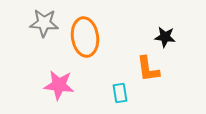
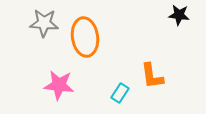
black star: moved 14 px right, 22 px up
orange L-shape: moved 4 px right, 7 px down
cyan rectangle: rotated 42 degrees clockwise
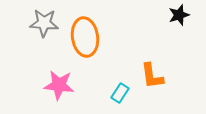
black star: rotated 25 degrees counterclockwise
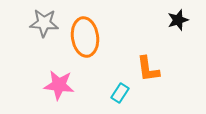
black star: moved 1 px left, 5 px down
orange L-shape: moved 4 px left, 7 px up
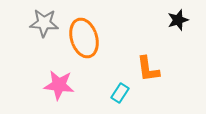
orange ellipse: moved 1 px left, 1 px down; rotated 9 degrees counterclockwise
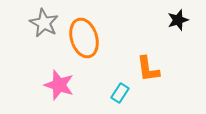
gray star: rotated 24 degrees clockwise
pink star: rotated 12 degrees clockwise
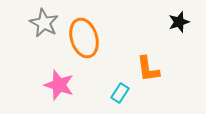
black star: moved 1 px right, 2 px down
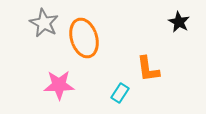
black star: rotated 25 degrees counterclockwise
pink star: rotated 20 degrees counterclockwise
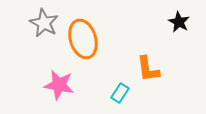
orange ellipse: moved 1 px left, 1 px down
pink star: rotated 12 degrees clockwise
